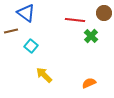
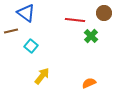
yellow arrow: moved 2 px left, 1 px down; rotated 84 degrees clockwise
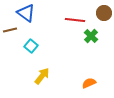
brown line: moved 1 px left, 1 px up
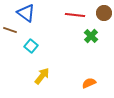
red line: moved 5 px up
brown line: rotated 32 degrees clockwise
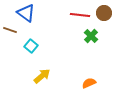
red line: moved 5 px right
yellow arrow: rotated 12 degrees clockwise
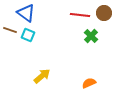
cyan square: moved 3 px left, 11 px up; rotated 16 degrees counterclockwise
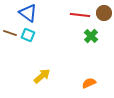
blue triangle: moved 2 px right
brown line: moved 3 px down
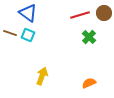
red line: rotated 24 degrees counterclockwise
green cross: moved 2 px left, 1 px down
yellow arrow: rotated 30 degrees counterclockwise
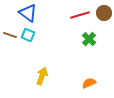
brown line: moved 2 px down
green cross: moved 2 px down
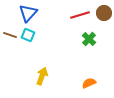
blue triangle: rotated 36 degrees clockwise
